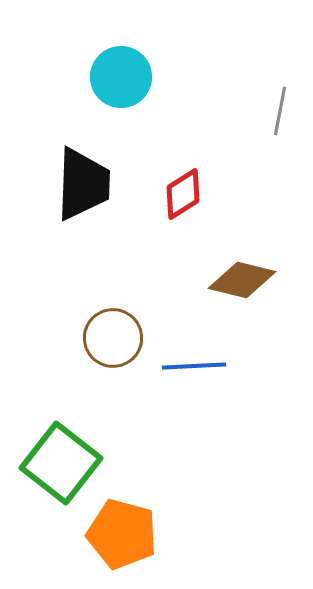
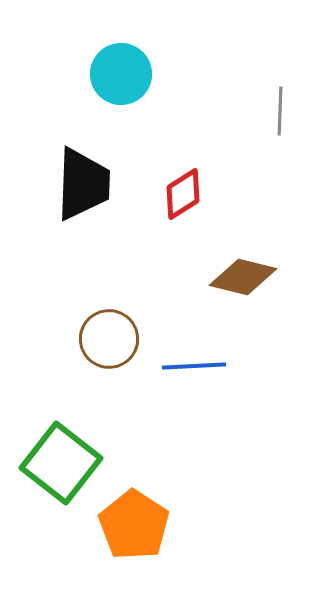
cyan circle: moved 3 px up
gray line: rotated 9 degrees counterclockwise
brown diamond: moved 1 px right, 3 px up
brown circle: moved 4 px left, 1 px down
orange pentagon: moved 12 px right, 9 px up; rotated 18 degrees clockwise
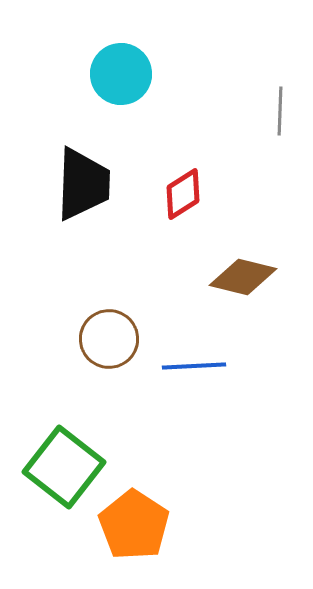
green square: moved 3 px right, 4 px down
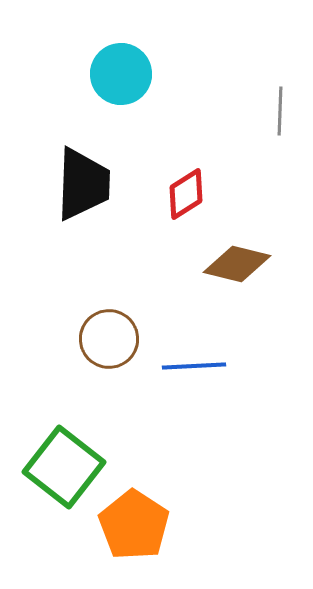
red diamond: moved 3 px right
brown diamond: moved 6 px left, 13 px up
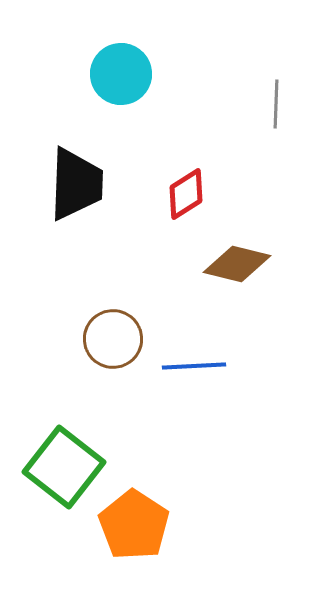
gray line: moved 4 px left, 7 px up
black trapezoid: moved 7 px left
brown circle: moved 4 px right
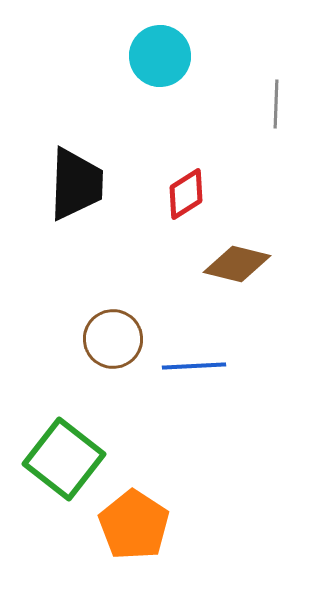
cyan circle: moved 39 px right, 18 px up
green square: moved 8 px up
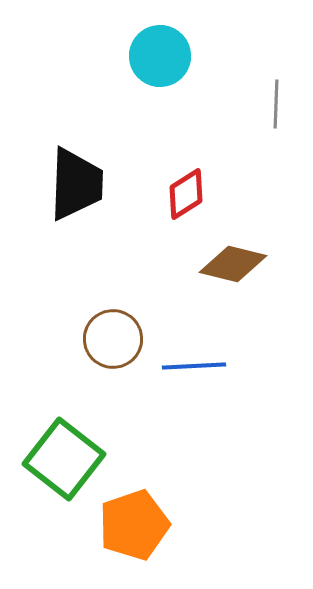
brown diamond: moved 4 px left
orange pentagon: rotated 20 degrees clockwise
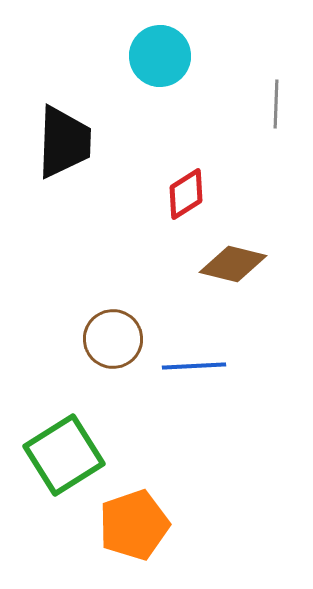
black trapezoid: moved 12 px left, 42 px up
green square: moved 4 px up; rotated 20 degrees clockwise
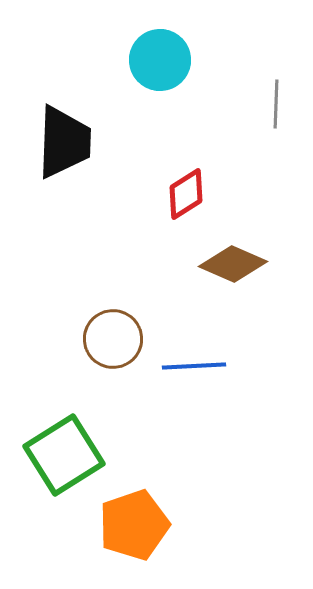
cyan circle: moved 4 px down
brown diamond: rotated 10 degrees clockwise
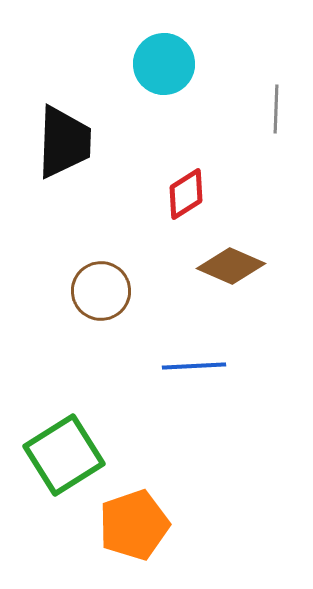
cyan circle: moved 4 px right, 4 px down
gray line: moved 5 px down
brown diamond: moved 2 px left, 2 px down
brown circle: moved 12 px left, 48 px up
